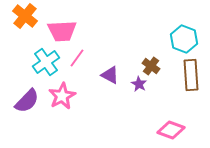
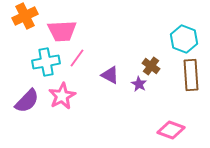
orange cross: rotated 25 degrees clockwise
cyan cross: rotated 24 degrees clockwise
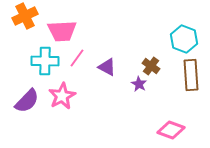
cyan cross: moved 1 px left, 1 px up; rotated 12 degrees clockwise
purple triangle: moved 3 px left, 8 px up
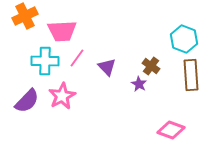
purple triangle: rotated 18 degrees clockwise
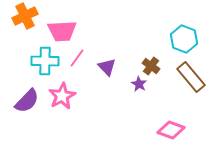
brown rectangle: moved 2 px down; rotated 36 degrees counterclockwise
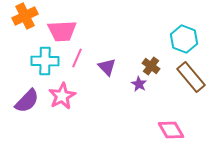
pink line: rotated 12 degrees counterclockwise
pink diamond: rotated 40 degrees clockwise
